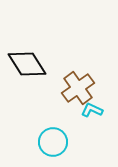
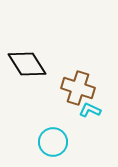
brown cross: rotated 36 degrees counterclockwise
cyan L-shape: moved 2 px left
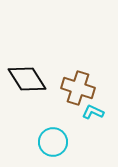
black diamond: moved 15 px down
cyan L-shape: moved 3 px right, 2 px down
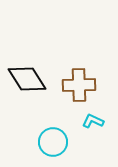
brown cross: moved 1 px right, 3 px up; rotated 20 degrees counterclockwise
cyan L-shape: moved 9 px down
